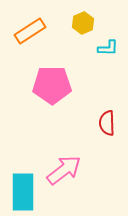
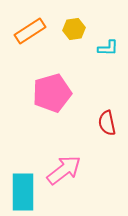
yellow hexagon: moved 9 px left, 6 px down; rotated 15 degrees clockwise
pink pentagon: moved 8 px down; rotated 15 degrees counterclockwise
red semicircle: rotated 10 degrees counterclockwise
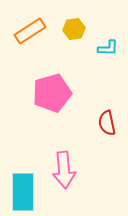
pink arrow: rotated 123 degrees clockwise
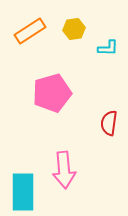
red semicircle: moved 2 px right; rotated 20 degrees clockwise
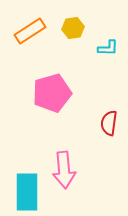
yellow hexagon: moved 1 px left, 1 px up
cyan rectangle: moved 4 px right
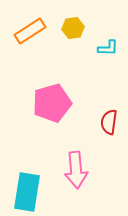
pink pentagon: moved 10 px down
red semicircle: moved 1 px up
pink arrow: moved 12 px right
cyan rectangle: rotated 9 degrees clockwise
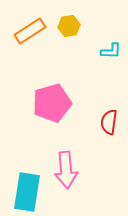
yellow hexagon: moved 4 px left, 2 px up
cyan L-shape: moved 3 px right, 3 px down
pink arrow: moved 10 px left
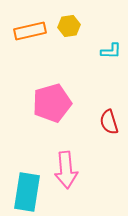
orange rectangle: rotated 20 degrees clockwise
red semicircle: rotated 25 degrees counterclockwise
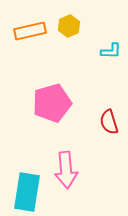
yellow hexagon: rotated 15 degrees counterclockwise
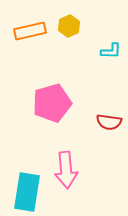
red semicircle: rotated 65 degrees counterclockwise
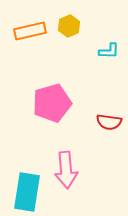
cyan L-shape: moved 2 px left
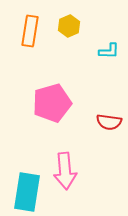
orange rectangle: rotated 68 degrees counterclockwise
pink arrow: moved 1 px left, 1 px down
